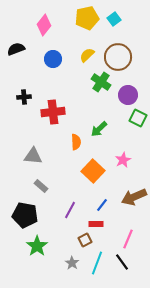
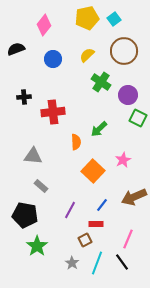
brown circle: moved 6 px right, 6 px up
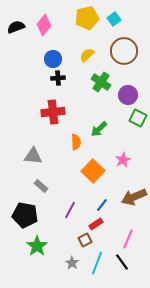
black semicircle: moved 22 px up
black cross: moved 34 px right, 19 px up
red rectangle: rotated 32 degrees counterclockwise
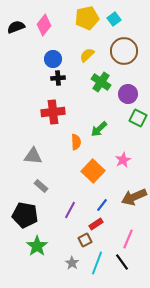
purple circle: moved 1 px up
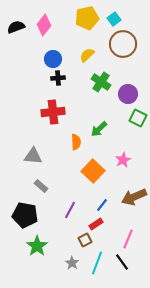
brown circle: moved 1 px left, 7 px up
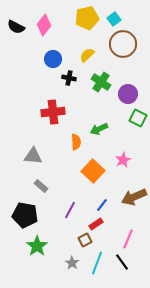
black semicircle: rotated 132 degrees counterclockwise
black cross: moved 11 px right; rotated 16 degrees clockwise
green arrow: rotated 18 degrees clockwise
